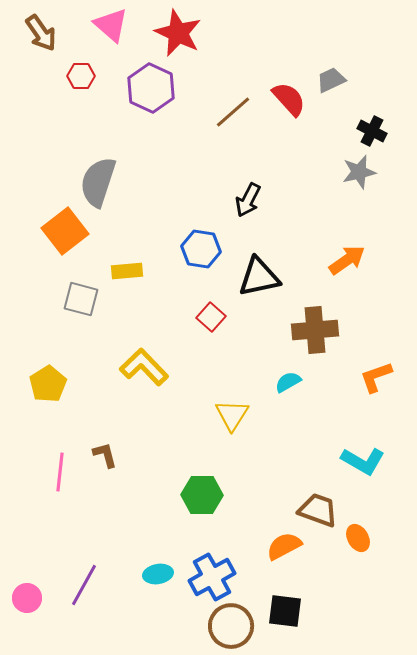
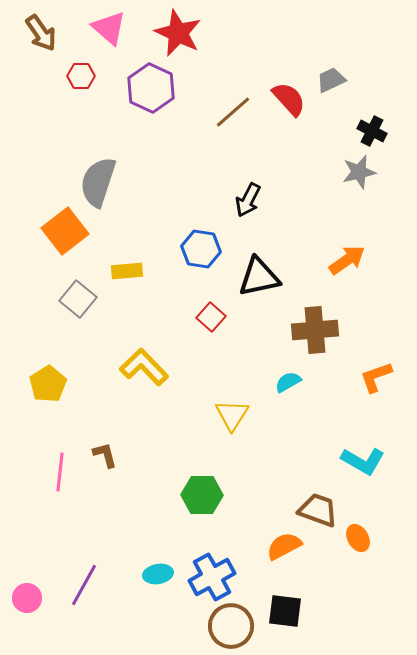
pink triangle: moved 2 px left, 3 px down
gray square: moved 3 px left; rotated 24 degrees clockwise
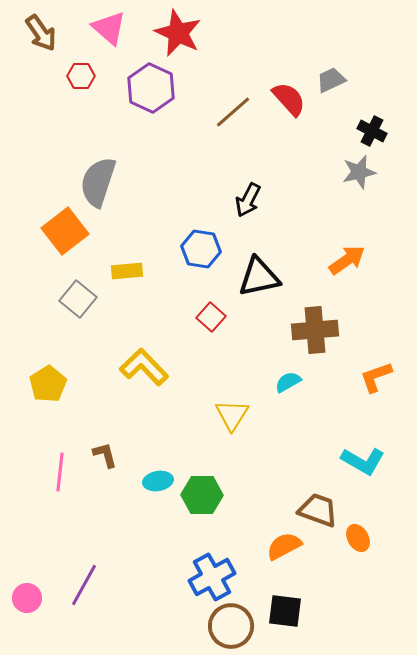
cyan ellipse: moved 93 px up
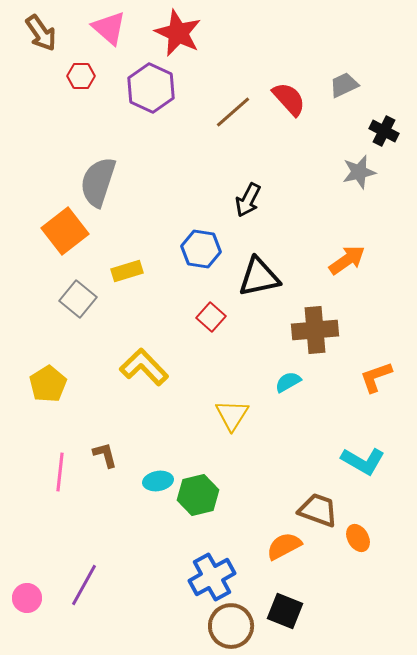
gray trapezoid: moved 13 px right, 5 px down
black cross: moved 12 px right
yellow rectangle: rotated 12 degrees counterclockwise
green hexagon: moved 4 px left; rotated 15 degrees counterclockwise
black square: rotated 15 degrees clockwise
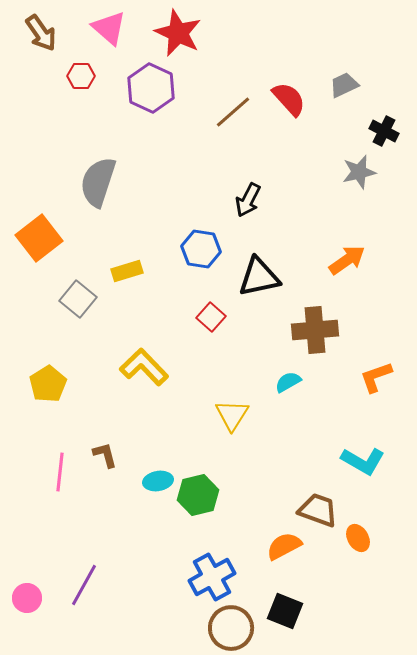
orange square: moved 26 px left, 7 px down
brown circle: moved 2 px down
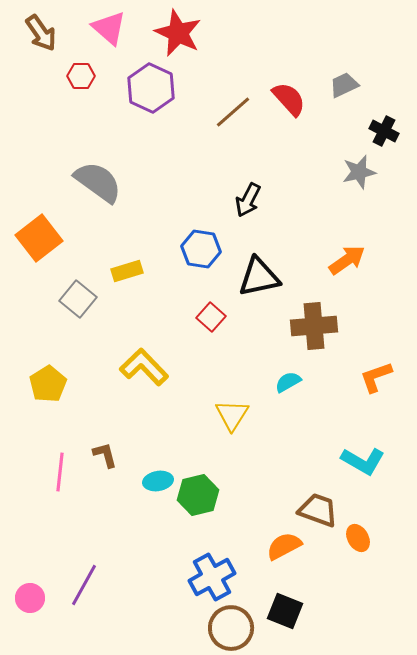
gray semicircle: rotated 108 degrees clockwise
brown cross: moved 1 px left, 4 px up
pink circle: moved 3 px right
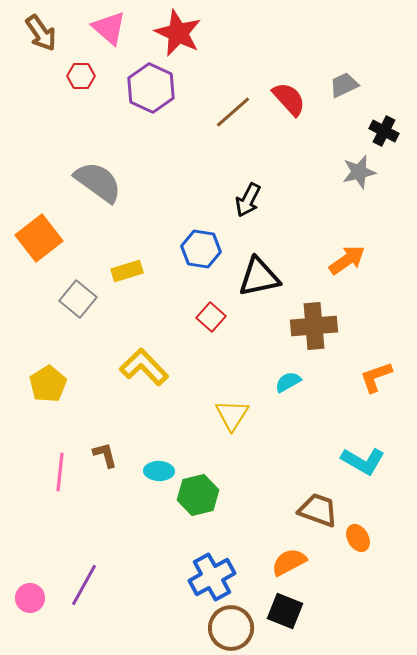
cyan ellipse: moved 1 px right, 10 px up; rotated 12 degrees clockwise
orange semicircle: moved 5 px right, 16 px down
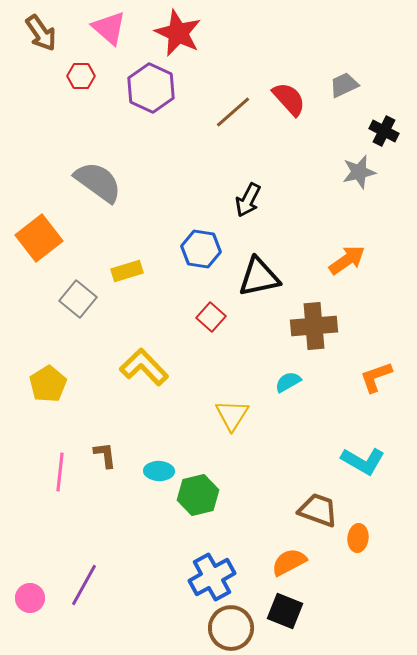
brown L-shape: rotated 8 degrees clockwise
orange ellipse: rotated 36 degrees clockwise
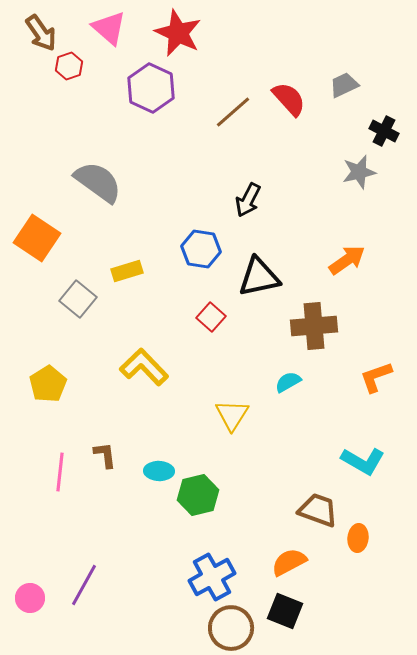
red hexagon: moved 12 px left, 10 px up; rotated 20 degrees counterclockwise
orange square: moved 2 px left; rotated 18 degrees counterclockwise
